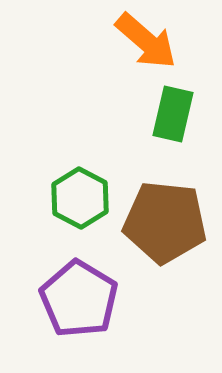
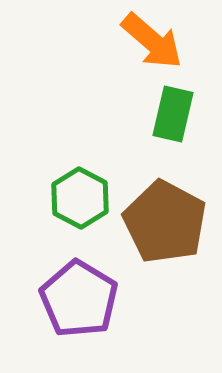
orange arrow: moved 6 px right
brown pentagon: rotated 22 degrees clockwise
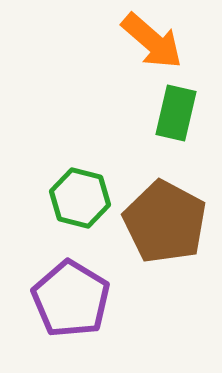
green rectangle: moved 3 px right, 1 px up
green hexagon: rotated 14 degrees counterclockwise
purple pentagon: moved 8 px left
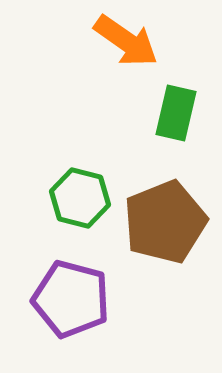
orange arrow: moved 26 px left; rotated 6 degrees counterclockwise
brown pentagon: rotated 22 degrees clockwise
purple pentagon: rotated 16 degrees counterclockwise
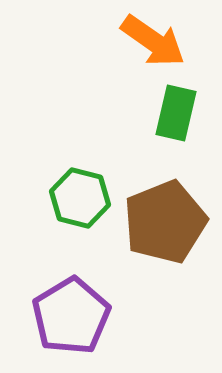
orange arrow: moved 27 px right
purple pentagon: moved 17 px down; rotated 26 degrees clockwise
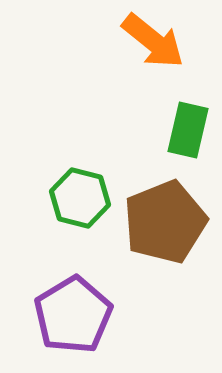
orange arrow: rotated 4 degrees clockwise
green rectangle: moved 12 px right, 17 px down
purple pentagon: moved 2 px right, 1 px up
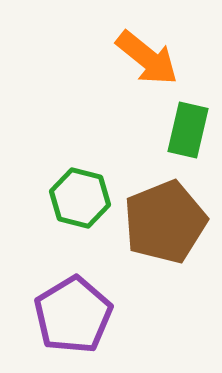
orange arrow: moved 6 px left, 17 px down
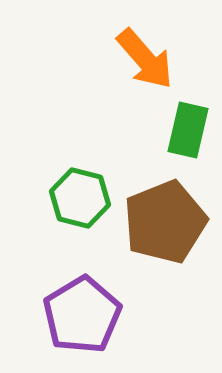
orange arrow: moved 2 px left, 1 px down; rotated 10 degrees clockwise
purple pentagon: moved 9 px right
